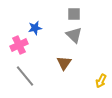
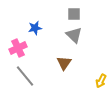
pink cross: moved 1 px left, 3 px down
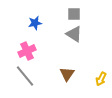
blue star: moved 5 px up
gray triangle: moved 1 px up; rotated 12 degrees counterclockwise
pink cross: moved 9 px right, 3 px down
brown triangle: moved 3 px right, 11 px down
yellow arrow: moved 2 px up
